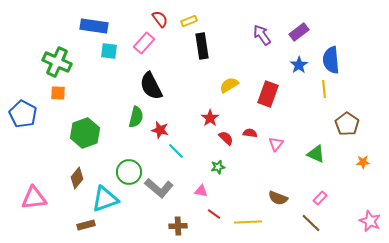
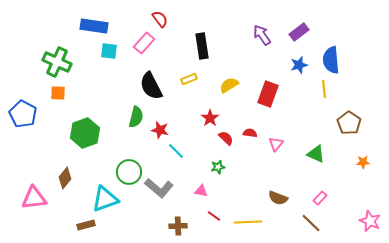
yellow rectangle at (189, 21): moved 58 px down
blue star at (299, 65): rotated 18 degrees clockwise
brown pentagon at (347, 124): moved 2 px right, 1 px up
brown diamond at (77, 178): moved 12 px left
red line at (214, 214): moved 2 px down
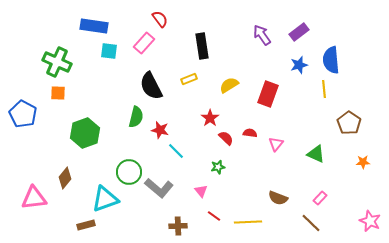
pink triangle at (201, 191): rotated 40 degrees clockwise
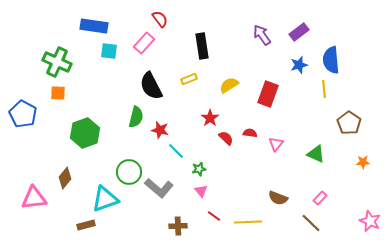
green star at (218, 167): moved 19 px left, 2 px down
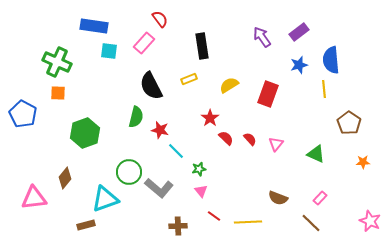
purple arrow at (262, 35): moved 2 px down
red semicircle at (250, 133): moved 6 px down; rotated 40 degrees clockwise
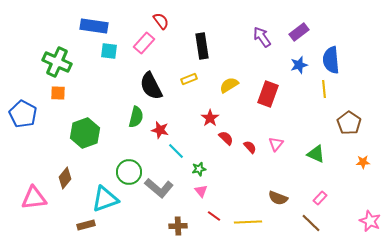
red semicircle at (160, 19): moved 1 px right, 2 px down
red semicircle at (250, 139): moved 8 px down
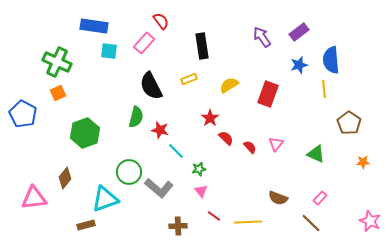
orange square at (58, 93): rotated 28 degrees counterclockwise
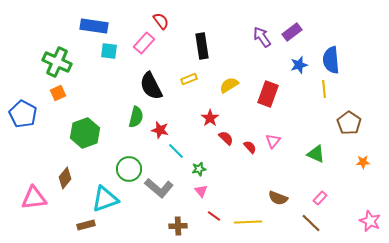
purple rectangle at (299, 32): moved 7 px left
pink triangle at (276, 144): moved 3 px left, 3 px up
green circle at (129, 172): moved 3 px up
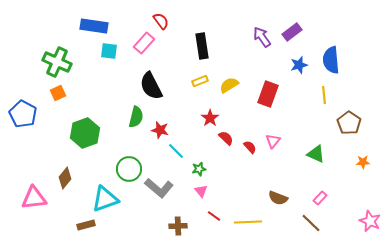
yellow rectangle at (189, 79): moved 11 px right, 2 px down
yellow line at (324, 89): moved 6 px down
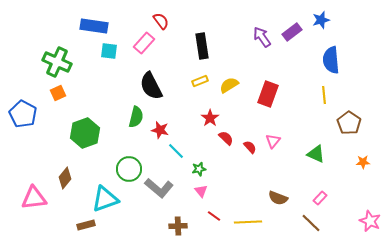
blue star at (299, 65): moved 22 px right, 45 px up
